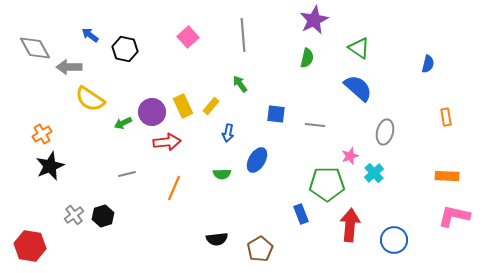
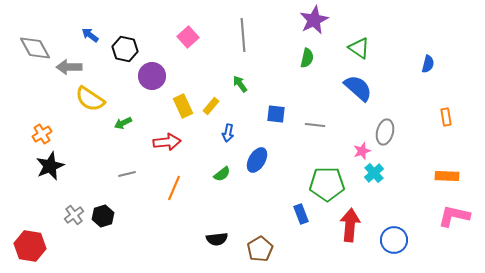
purple circle at (152, 112): moved 36 px up
pink star at (350, 156): moved 12 px right, 5 px up
green semicircle at (222, 174): rotated 36 degrees counterclockwise
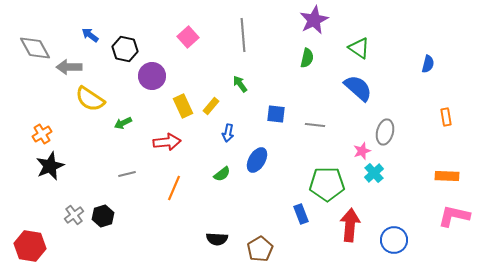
black semicircle at (217, 239): rotated 10 degrees clockwise
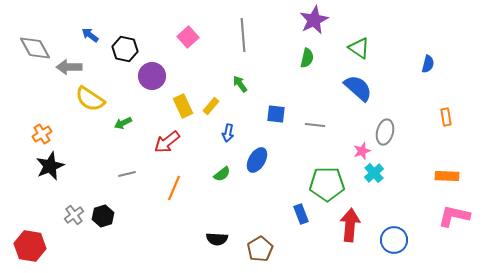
red arrow at (167, 142): rotated 148 degrees clockwise
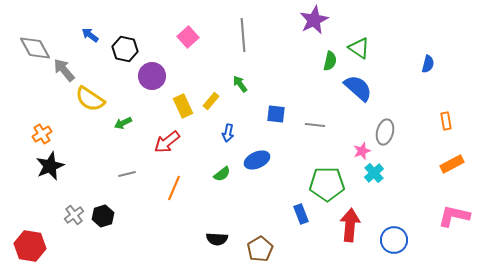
green semicircle at (307, 58): moved 23 px right, 3 px down
gray arrow at (69, 67): moved 5 px left, 3 px down; rotated 50 degrees clockwise
yellow rectangle at (211, 106): moved 5 px up
orange rectangle at (446, 117): moved 4 px down
blue ellipse at (257, 160): rotated 35 degrees clockwise
orange rectangle at (447, 176): moved 5 px right, 12 px up; rotated 30 degrees counterclockwise
